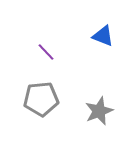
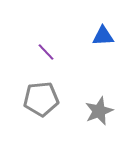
blue triangle: rotated 25 degrees counterclockwise
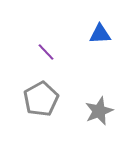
blue triangle: moved 3 px left, 2 px up
gray pentagon: rotated 24 degrees counterclockwise
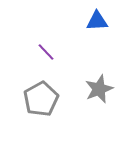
blue triangle: moved 3 px left, 13 px up
gray star: moved 22 px up
